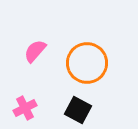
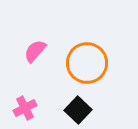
black square: rotated 16 degrees clockwise
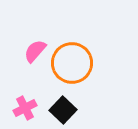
orange circle: moved 15 px left
black square: moved 15 px left
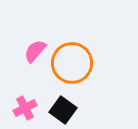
black square: rotated 8 degrees counterclockwise
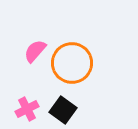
pink cross: moved 2 px right, 1 px down
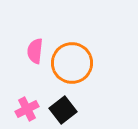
pink semicircle: rotated 35 degrees counterclockwise
black square: rotated 16 degrees clockwise
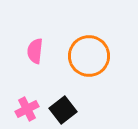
orange circle: moved 17 px right, 7 px up
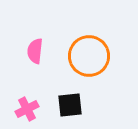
black square: moved 7 px right, 5 px up; rotated 32 degrees clockwise
